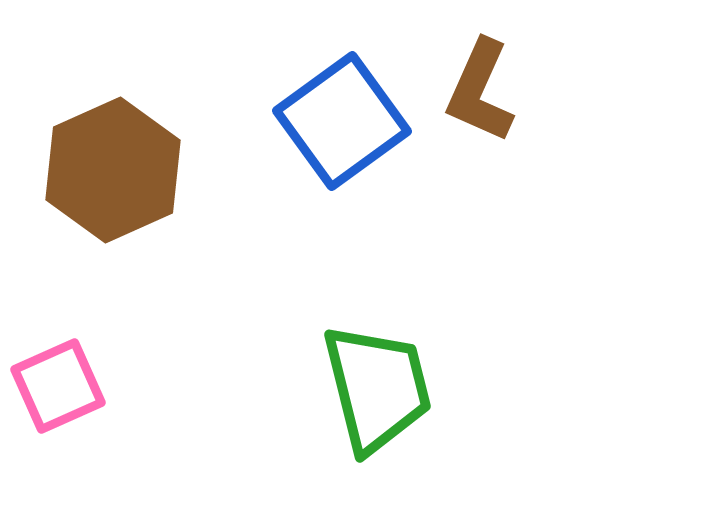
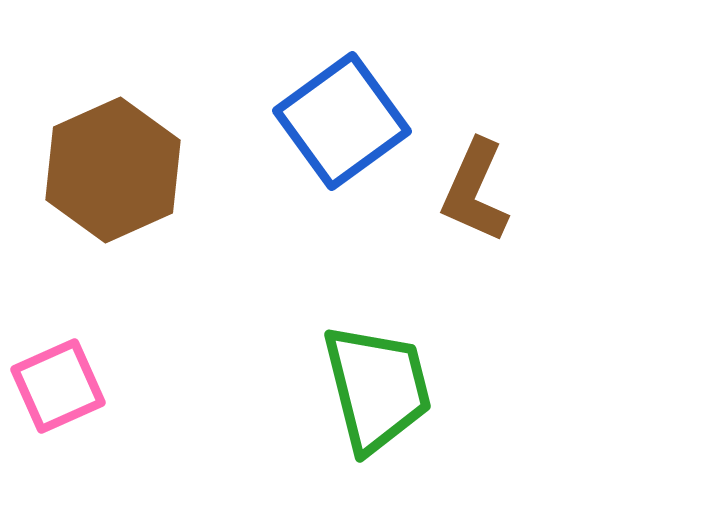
brown L-shape: moved 5 px left, 100 px down
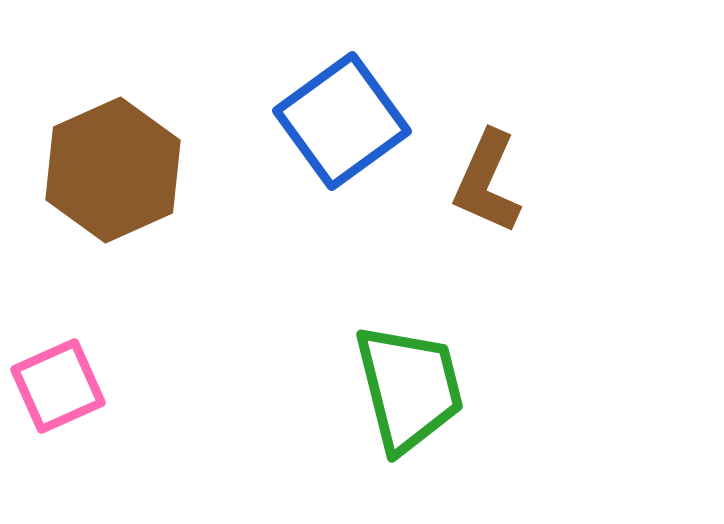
brown L-shape: moved 12 px right, 9 px up
green trapezoid: moved 32 px right
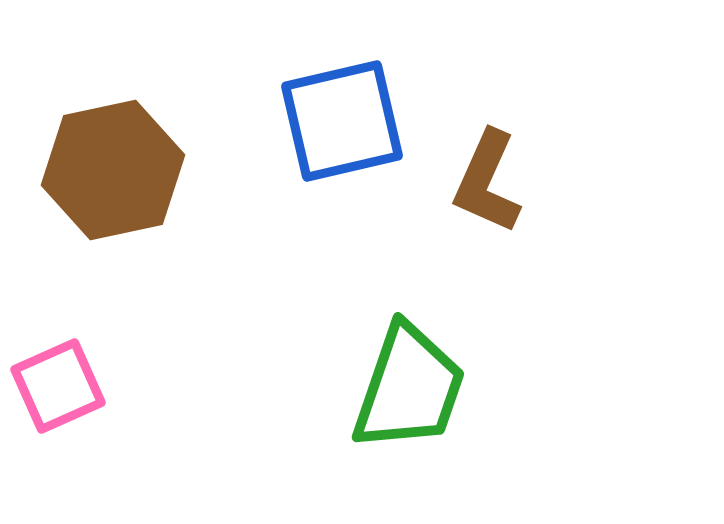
blue square: rotated 23 degrees clockwise
brown hexagon: rotated 12 degrees clockwise
green trapezoid: rotated 33 degrees clockwise
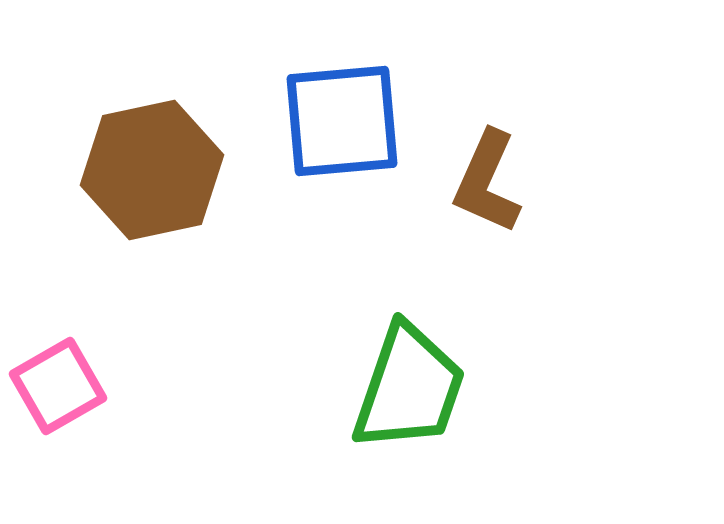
blue square: rotated 8 degrees clockwise
brown hexagon: moved 39 px right
pink square: rotated 6 degrees counterclockwise
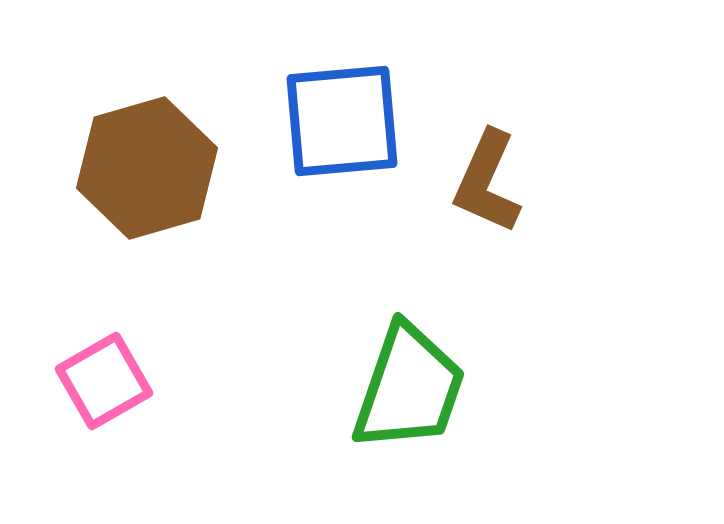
brown hexagon: moved 5 px left, 2 px up; rotated 4 degrees counterclockwise
pink square: moved 46 px right, 5 px up
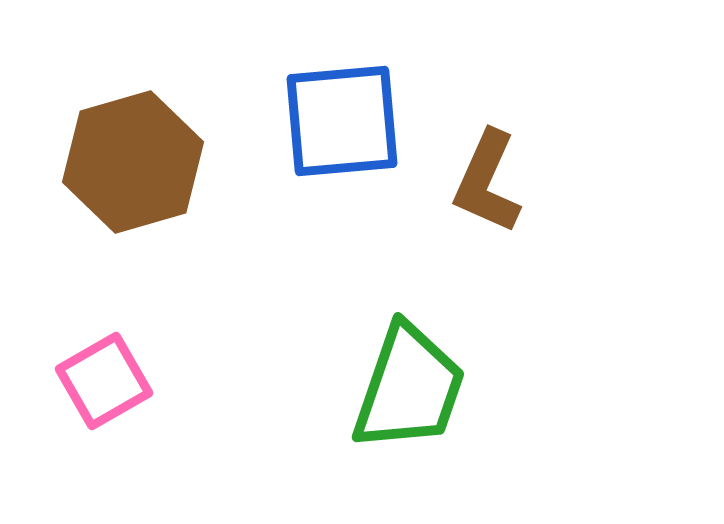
brown hexagon: moved 14 px left, 6 px up
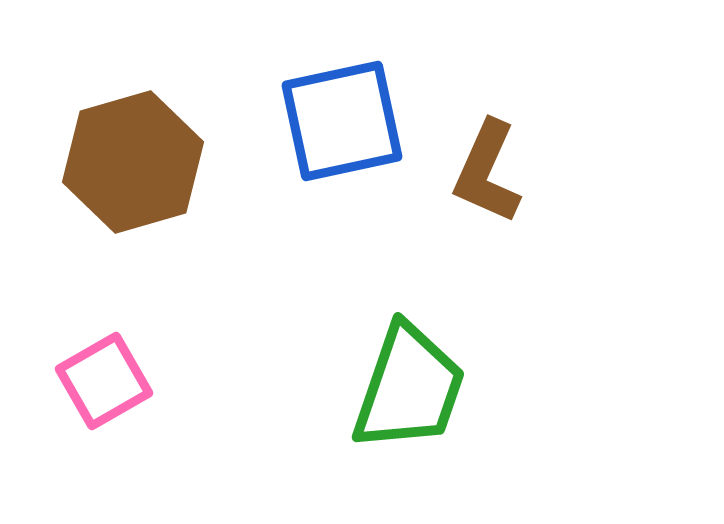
blue square: rotated 7 degrees counterclockwise
brown L-shape: moved 10 px up
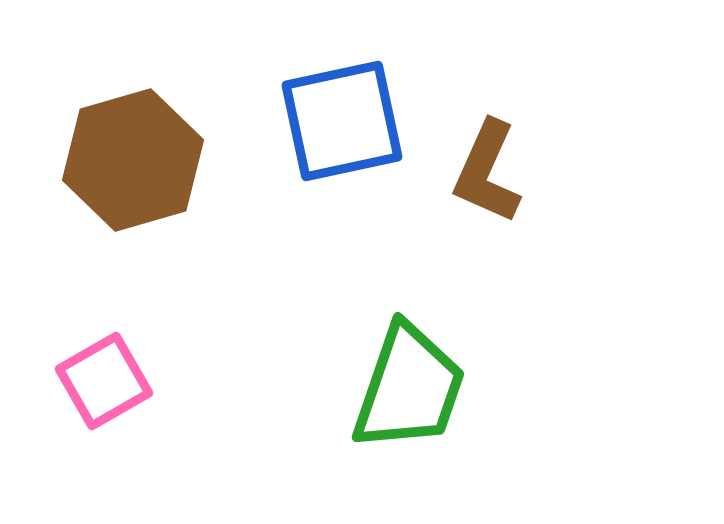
brown hexagon: moved 2 px up
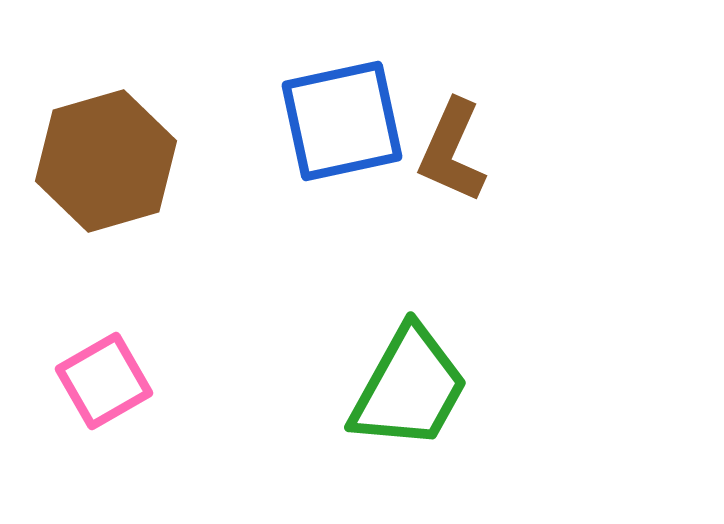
brown hexagon: moved 27 px left, 1 px down
brown L-shape: moved 35 px left, 21 px up
green trapezoid: rotated 10 degrees clockwise
